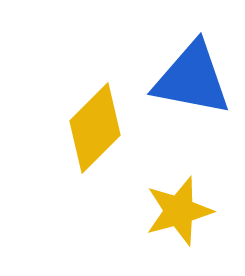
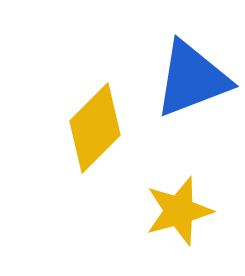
blue triangle: rotated 32 degrees counterclockwise
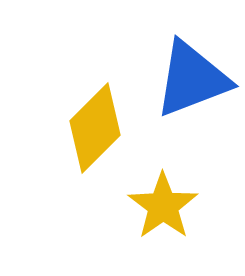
yellow star: moved 16 px left, 5 px up; rotated 20 degrees counterclockwise
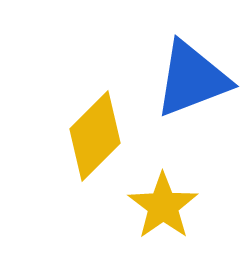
yellow diamond: moved 8 px down
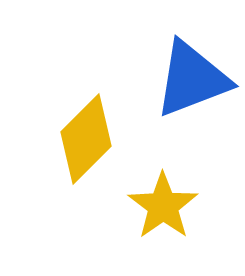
yellow diamond: moved 9 px left, 3 px down
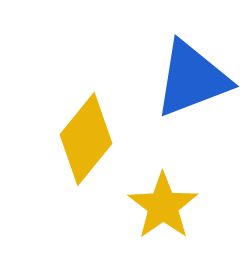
yellow diamond: rotated 6 degrees counterclockwise
